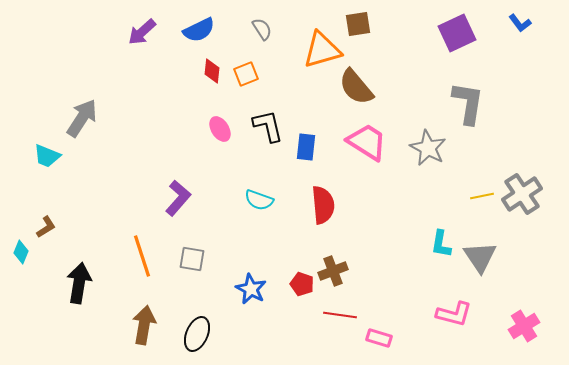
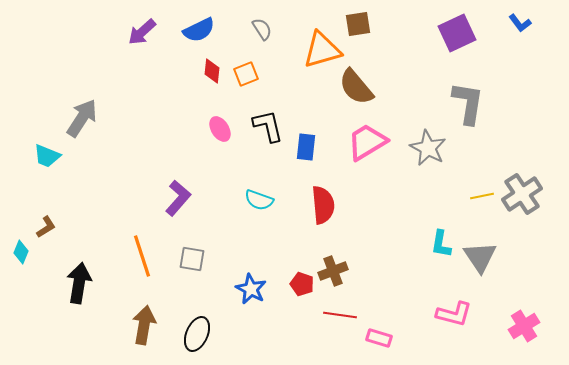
pink trapezoid: rotated 63 degrees counterclockwise
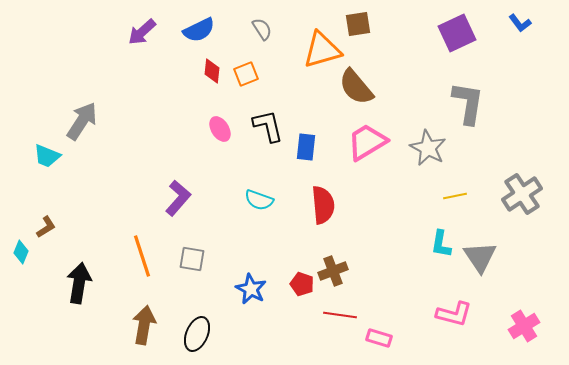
gray arrow: moved 3 px down
yellow line: moved 27 px left
